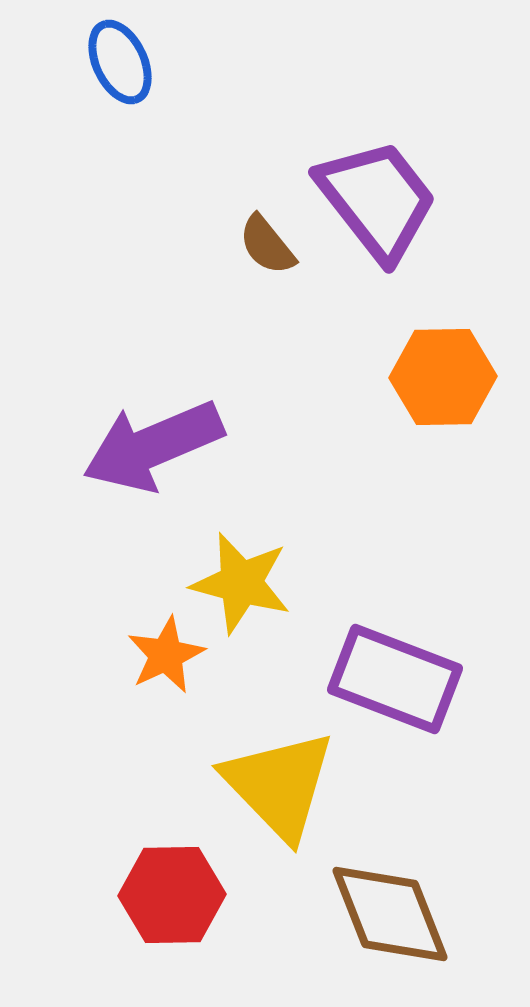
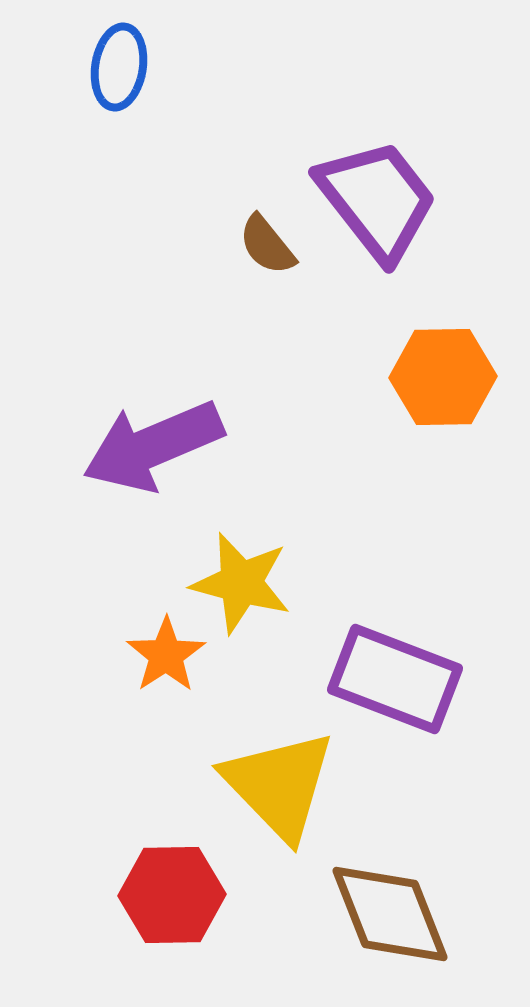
blue ellipse: moved 1 px left, 5 px down; rotated 34 degrees clockwise
orange star: rotated 8 degrees counterclockwise
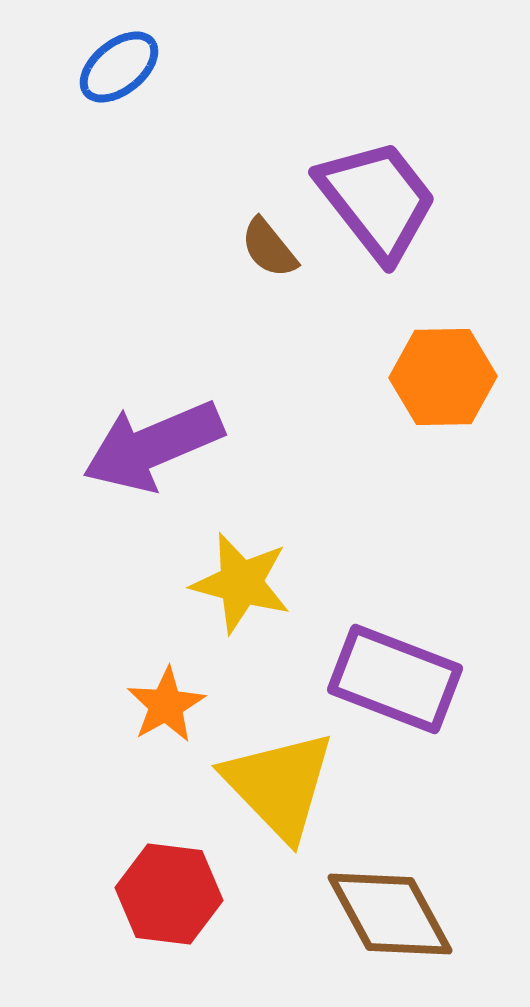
blue ellipse: rotated 42 degrees clockwise
brown semicircle: moved 2 px right, 3 px down
orange star: moved 50 px down; rotated 4 degrees clockwise
red hexagon: moved 3 px left, 1 px up; rotated 8 degrees clockwise
brown diamond: rotated 7 degrees counterclockwise
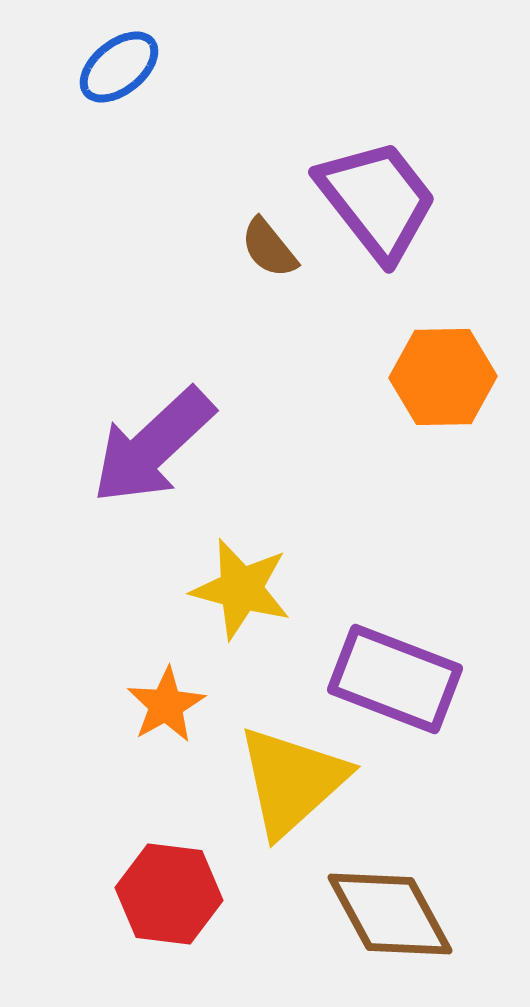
purple arrow: rotated 20 degrees counterclockwise
yellow star: moved 6 px down
yellow triangle: moved 13 px right, 4 px up; rotated 32 degrees clockwise
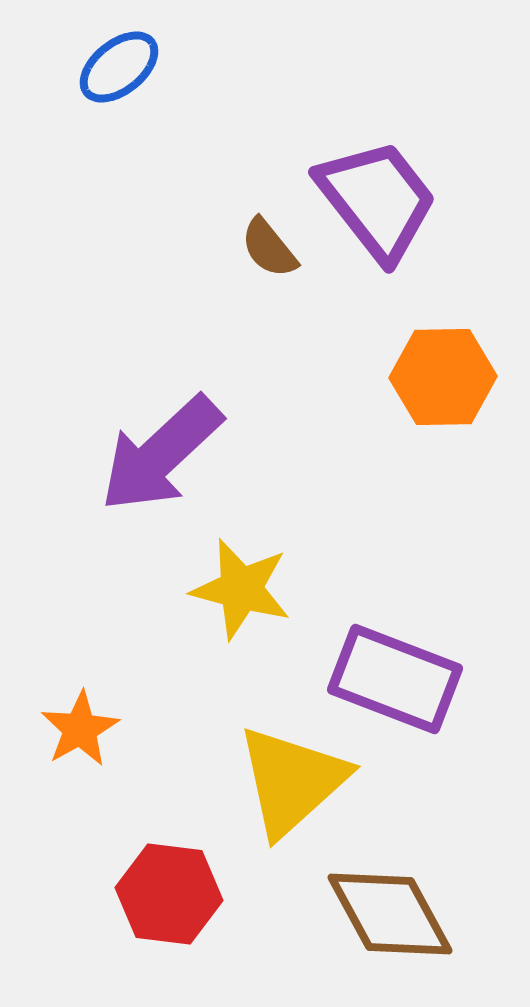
purple arrow: moved 8 px right, 8 px down
orange star: moved 86 px left, 24 px down
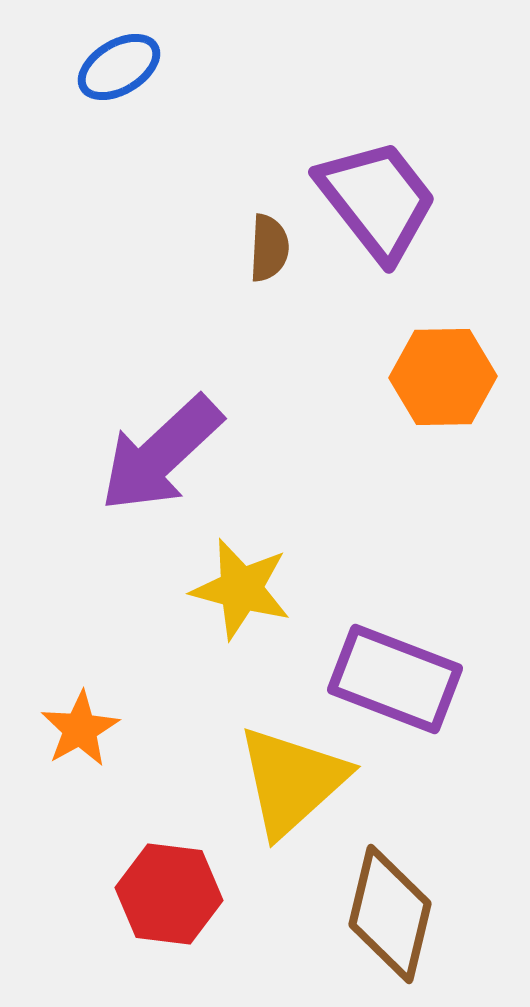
blue ellipse: rotated 8 degrees clockwise
brown semicircle: rotated 138 degrees counterclockwise
brown diamond: rotated 42 degrees clockwise
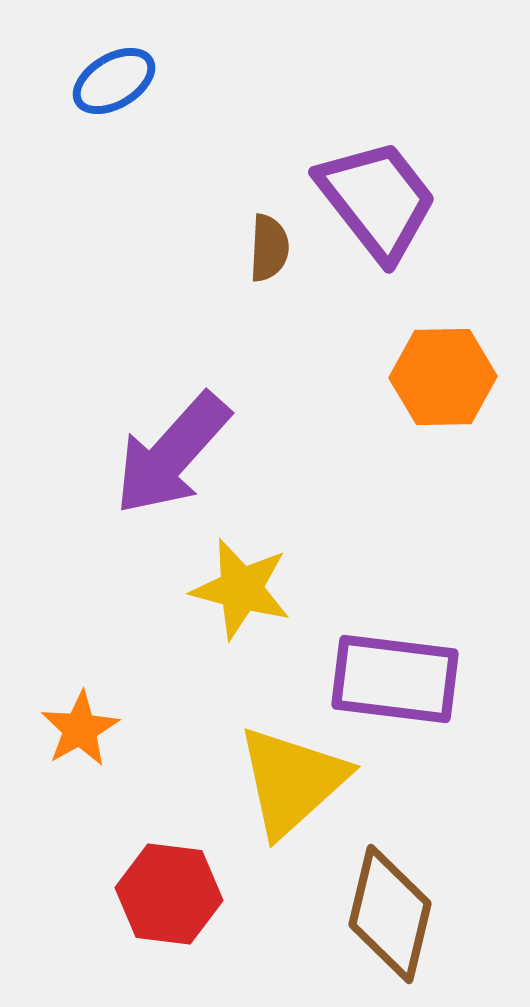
blue ellipse: moved 5 px left, 14 px down
purple arrow: moved 11 px right; rotated 5 degrees counterclockwise
purple rectangle: rotated 14 degrees counterclockwise
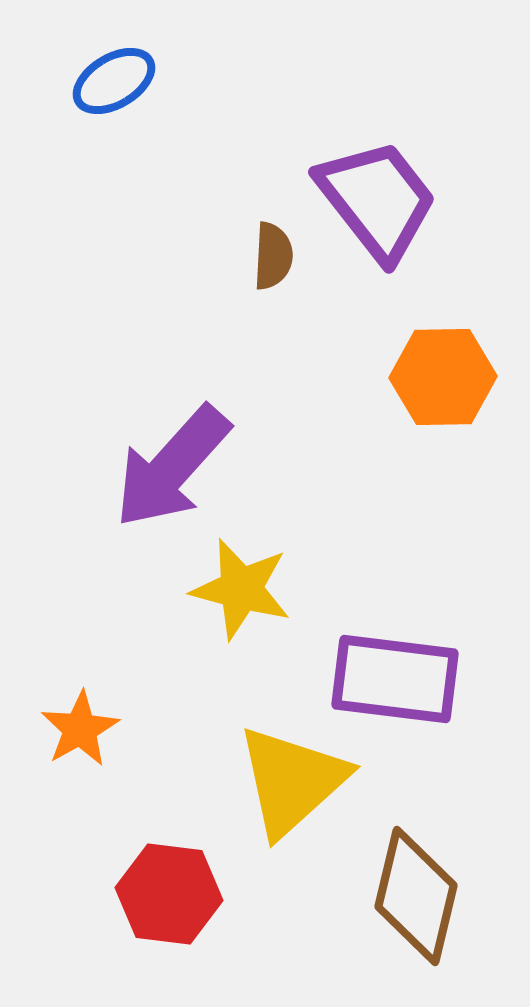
brown semicircle: moved 4 px right, 8 px down
purple arrow: moved 13 px down
brown diamond: moved 26 px right, 18 px up
